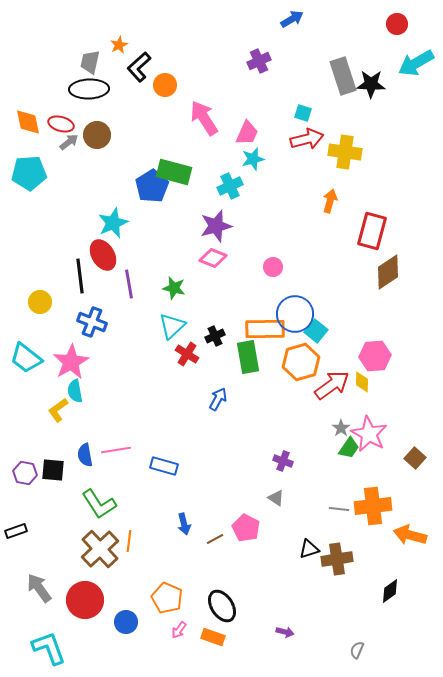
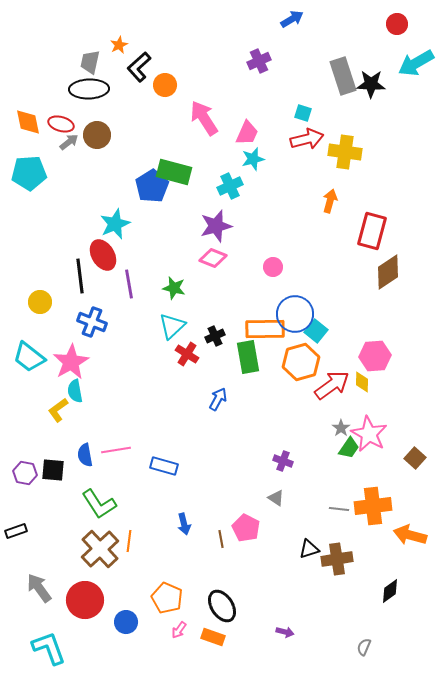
cyan star at (113, 223): moved 2 px right, 1 px down
cyan trapezoid at (26, 358): moved 3 px right, 1 px up
brown line at (215, 539): moved 6 px right; rotated 72 degrees counterclockwise
gray semicircle at (357, 650): moved 7 px right, 3 px up
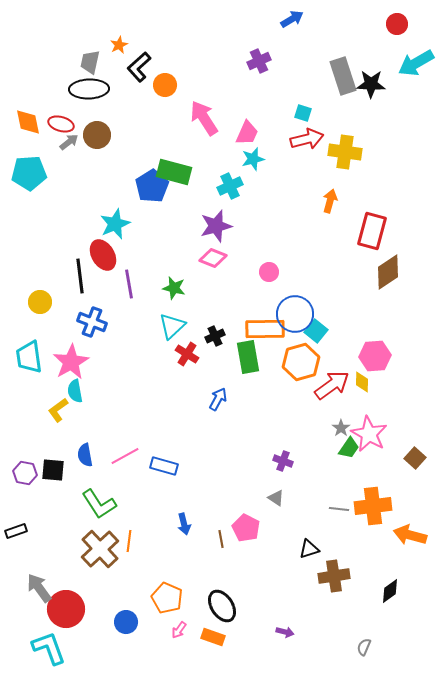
pink circle at (273, 267): moved 4 px left, 5 px down
cyan trapezoid at (29, 357): rotated 44 degrees clockwise
pink line at (116, 450): moved 9 px right, 6 px down; rotated 20 degrees counterclockwise
brown cross at (337, 559): moved 3 px left, 17 px down
red circle at (85, 600): moved 19 px left, 9 px down
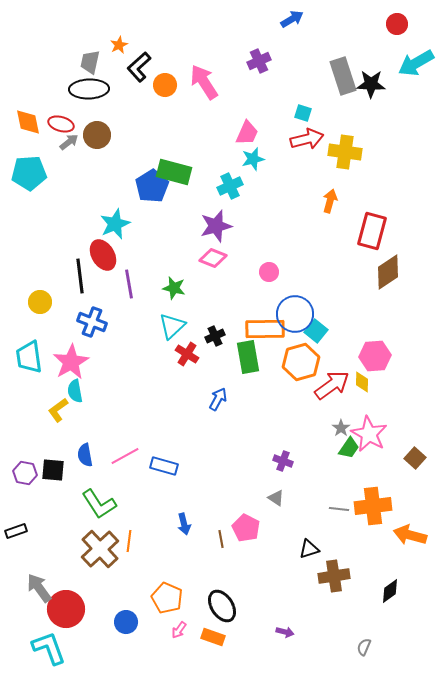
pink arrow at (204, 118): moved 36 px up
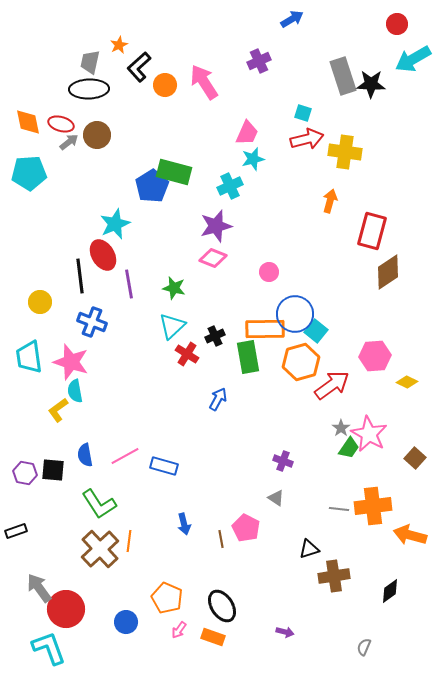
cyan arrow at (416, 63): moved 3 px left, 4 px up
pink star at (71, 362): rotated 24 degrees counterclockwise
yellow diamond at (362, 382): moved 45 px right; rotated 65 degrees counterclockwise
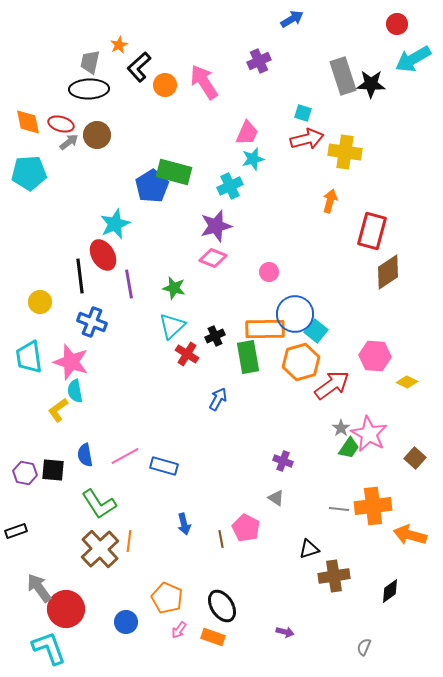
pink hexagon at (375, 356): rotated 8 degrees clockwise
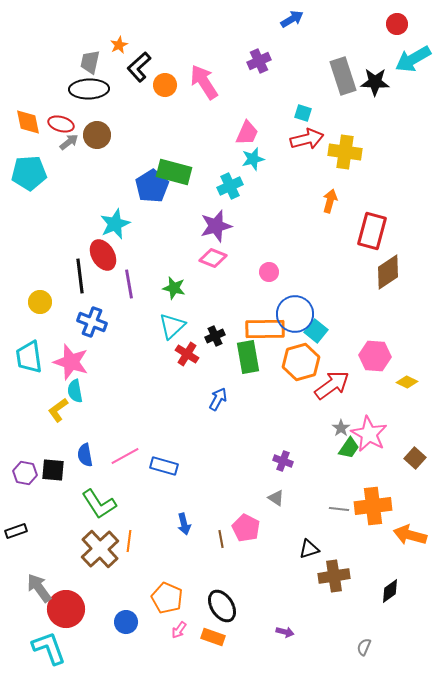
black star at (371, 84): moved 4 px right, 2 px up
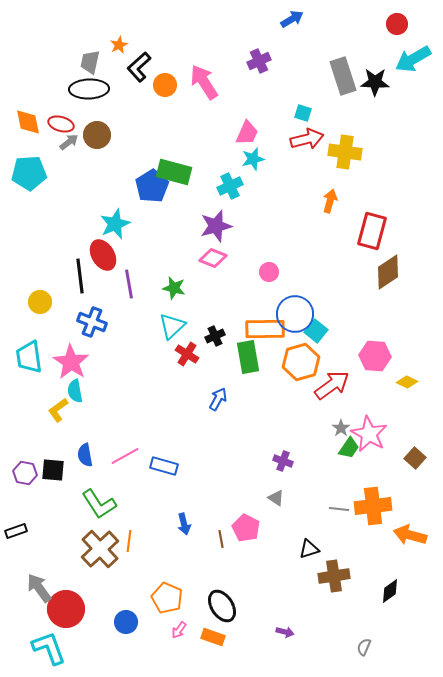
pink star at (71, 362): rotated 15 degrees clockwise
